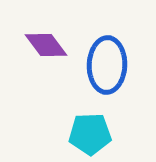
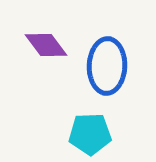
blue ellipse: moved 1 px down
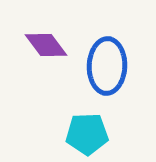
cyan pentagon: moved 3 px left
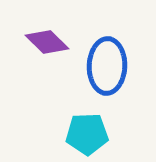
purple diamond: moved 1 px right, 3 px up; rotated 9 degrees counterclockwise
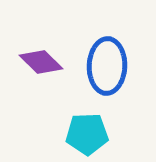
purple diamond: moved 6 px left, 20 px down
